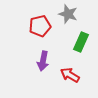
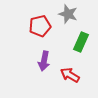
purple arrow: moved 1 px right
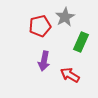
gray star: moved 3 px left, 3 px down; rotated 24 degrees clockwise
